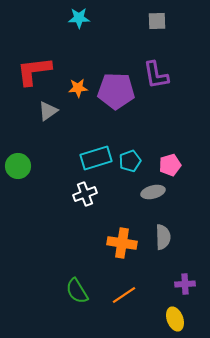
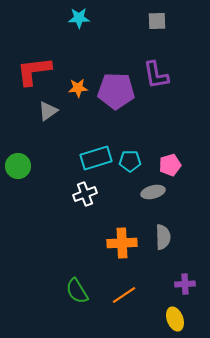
cyan pentagon: rotated 20 degrees clockwise
orange cross: rotated 12 degrees counterclockwise
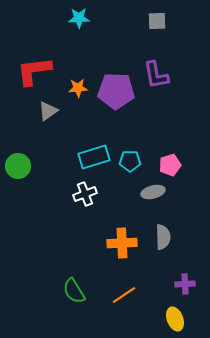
cyan rectangle: moved 2 px left, 1 px up
green semicircle: moved 3 px left
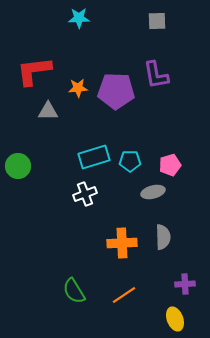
gray triangle: rotated 35 degrees clockwise
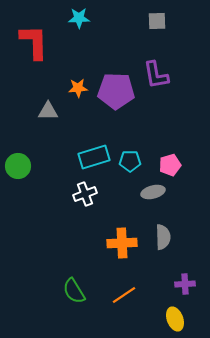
red L-shape: moved 29 px up; rotated 96 degrees clockwise
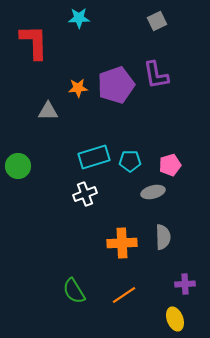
gray square: rotated 24 degrees counterclockwise
purple pentagon: moved 6 px up; rotated 21 degrees counterclockwise
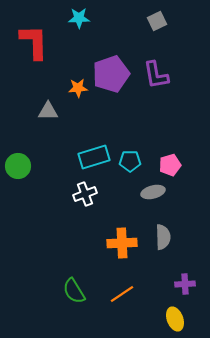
purple pentagon: moved 5 px left, 11 px up
orange line: moved 2 px left, 1 px up
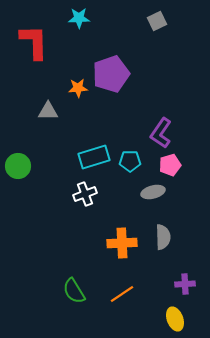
purple L-shape: moved 5 px right, 58 px down; rotated 44 degrees clockwise
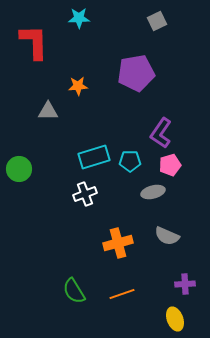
purple pentagon: moved 25 px right, 1 px up; rotated 9 degrees clockwise
orange star: moved 2 px up
green circle: moved 1 px right, 3 px down
gray semicircle: moved 4 px right, 1 px up; rotated 115 degrees clockwise
orange cross: moved 4 px left; rotated 12 degrees counterclockwise
orange line: rotated 15 degrees clockwise
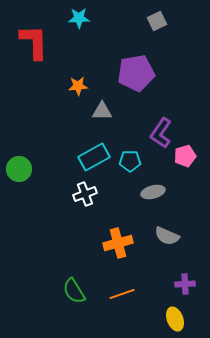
gray triangle: moved 54 px right
cyan rectangle: rotated 12 degrees counterclockwise
pink pentagon: moved 15 px right, 9 px up
